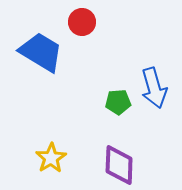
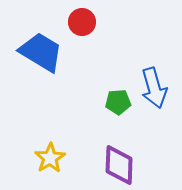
yellow star: moved 1 px left
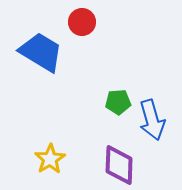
blue arrow: moved 2 px left, 32 px down
yellow star: moved 1 px down
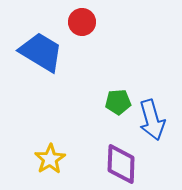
purple diamond: moved 2 px right, 1 px up
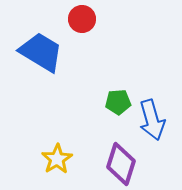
red circle: moved 3 px up
yellow star: moved 7 px right
purple diamond: rotated 15 degrees clockwise
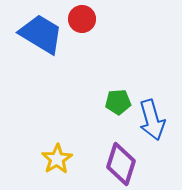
blue trapezoid: moved 18 px up
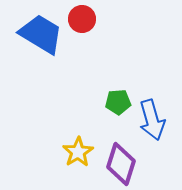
yellow star: moved 21 px right, 7 px up
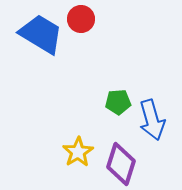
red circle: moved 1 px left
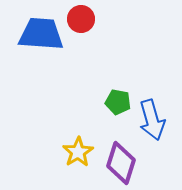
blue trapezoid: rotated 27 degrees counterclockwise
green pentagon: rotated 15 degrees clockwise
purple diamond: moved 1 px up
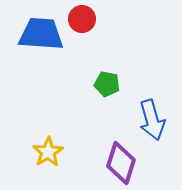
red circle: moved 1 px right
green pentagon: moved 11 px left, 18 px up
yellow star: moved 30 px left
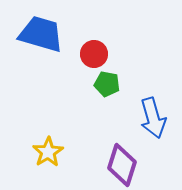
red circle: moved 12 px right, 35 px down
blue trapezoid: rotated 12 degrees clockwise
blue arrow: moved 1 px right, 2 px up
purple diamond: moved 1 px right, 2 px down
